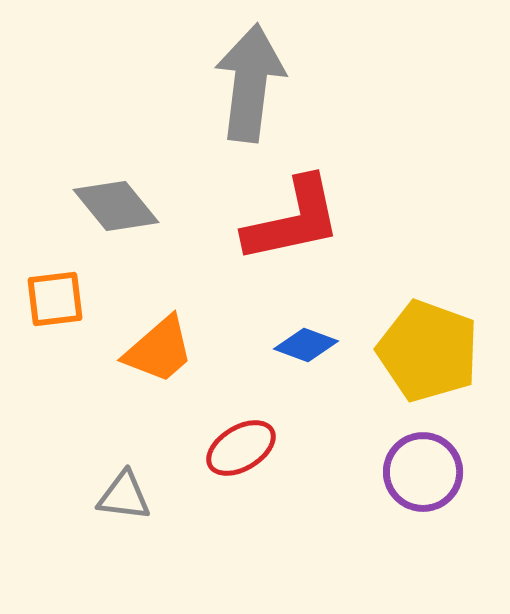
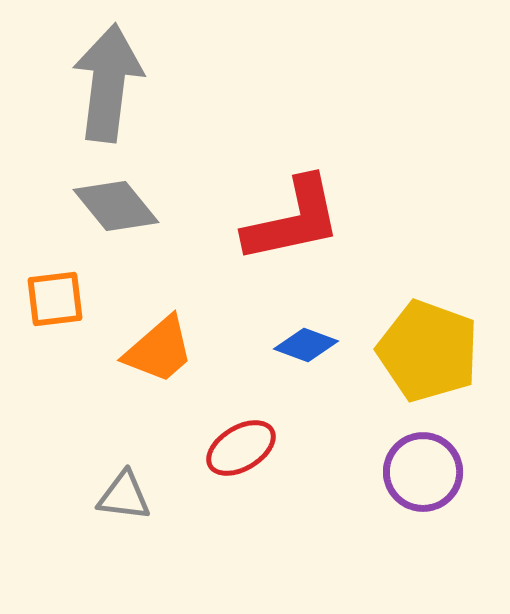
gray arrow: moved 142 px left
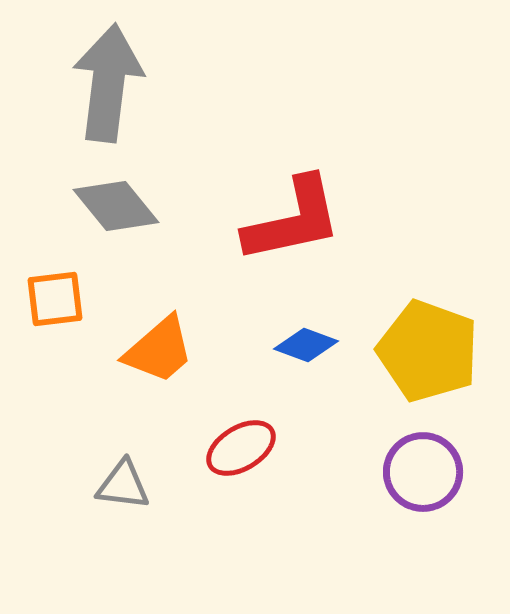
gray triangle: moved 1 px left, 11 px up
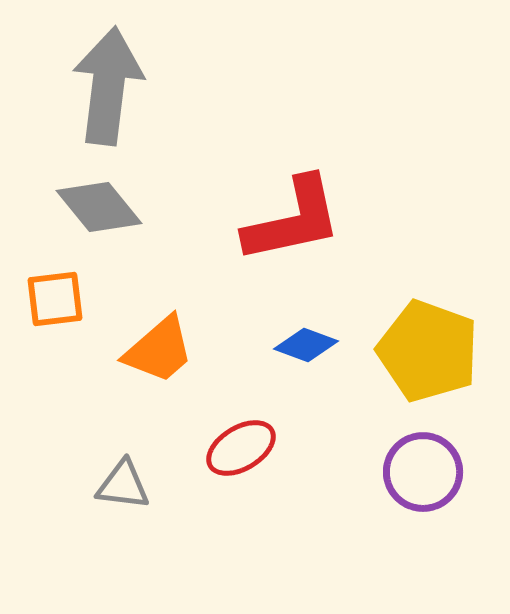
gray arrow: moved 3 px down
gray diamond: moved 17 px left, 1 px down
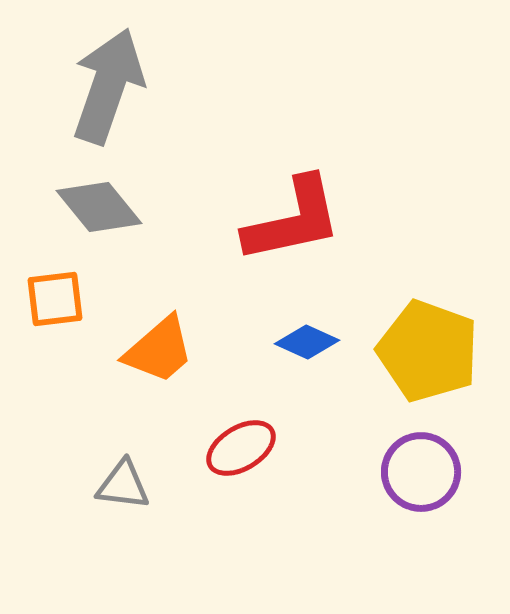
gray arrow: rotated 12 degrees clockwise
blue diamond: moved 1 px right, 3 px up; rotated 4 degrees clockwise
purple circle: moved 2 px left
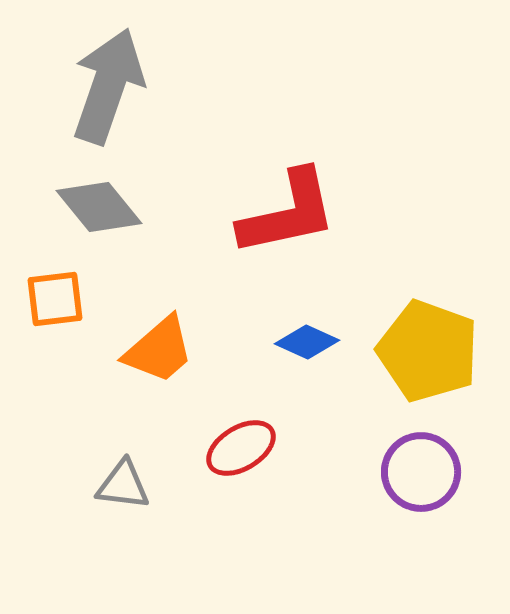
red L-shape: moved 5 px left, 7 px up
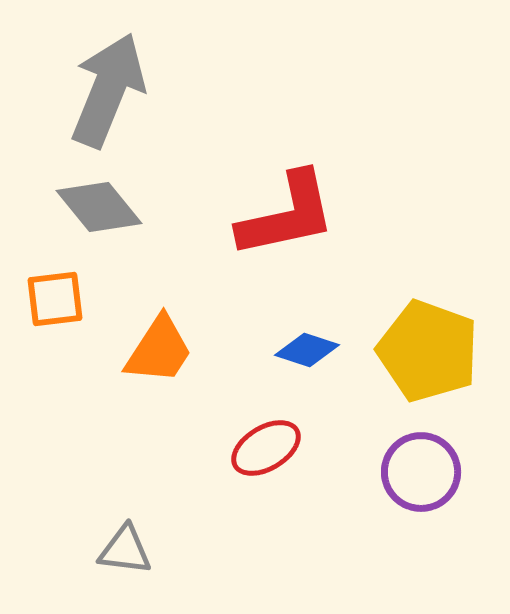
gray arrow: moved 4 px down; rotated 3 degrees clockwise
red L-shape: moved 1 px left, 2 px down
blue diamond: moved 8 px down; rotated 6 degrees counterclockwise
orange trapezoid: rotated 16 degrees counterclockwise
red ellipse: moved 25 px right
gray triangle: moved 2 px right, 65 px down
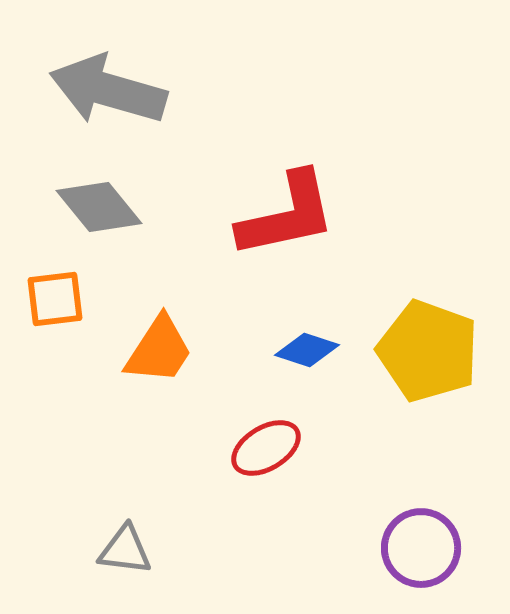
gray arrow: rotated 96 degrees counterclockwise
purple circle: moved 76 px down
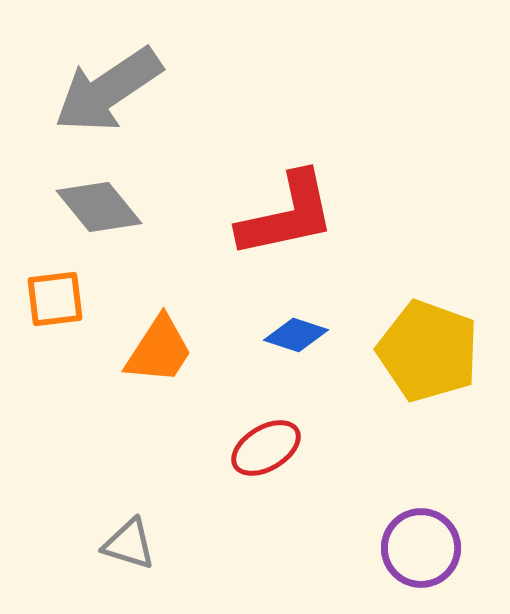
gray arrow: rotated 50 degrees counterclockwise
blue diamond: moved 11 px left, 15 px up
gray triangle: moved 4 px right, 6 px up; rotated 10 degrees clockwise
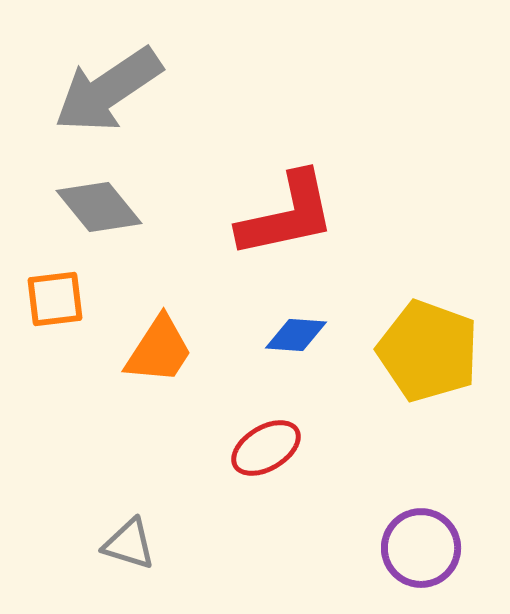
blue diamond: rotated 14 degrees counterclockwise
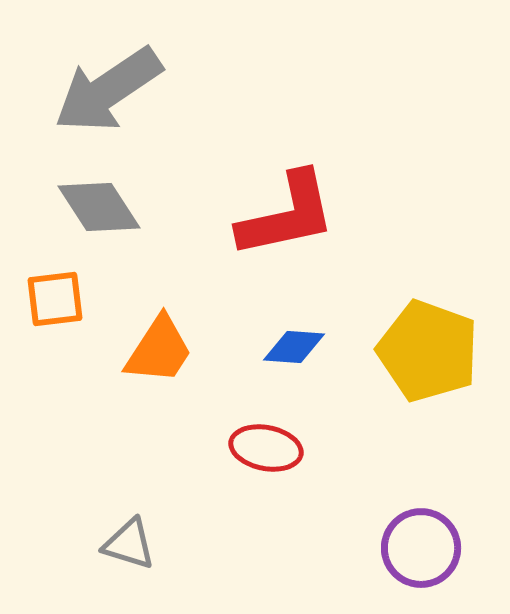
gray diamond: rotated 6 degrees clockwise
blue diamond: moved 2 px left, 12 px down
red ellipse: rotated 42 degrees clockwise
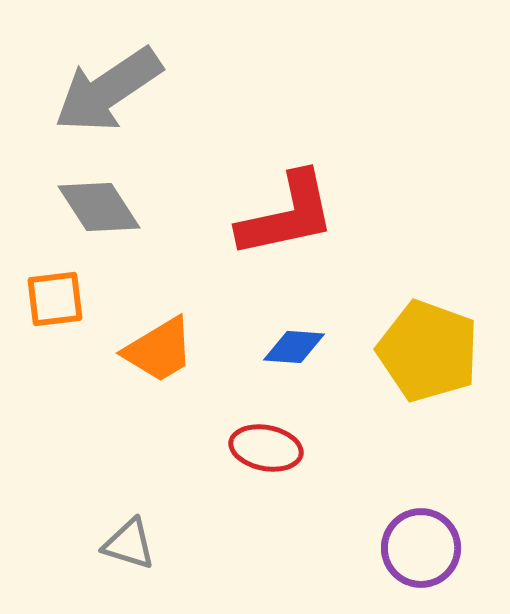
orange trapezoid: rotated 26 degrees clockwise
